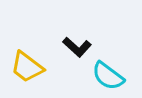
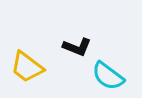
black L-shape: rotated 20 degrees counterclockwise
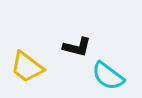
black L-shape: rotated 8 degrees counterclockwise
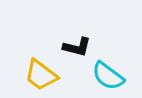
yellow trapezoid: moved 14 px right, 8 px down
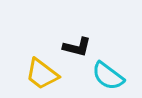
yellow trapezoid: moved 1 px right, 1 px up
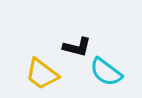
cyan semicircle: moved 2 px left, 4 px up
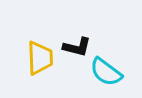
yellow trapezoid: moved 2 px left, 16 px up; rotated 129 degrees counterclockwise
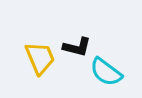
yellow trapezoid: rotated 21 degrees counterclockwise
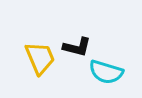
cyan semicircle: rotated 20 degrees counterclockwise
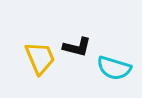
cyan semicircle: moved 8 px right, 4 px up
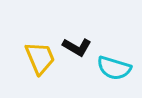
black L-shape: rotated 16 degrees clockwise
